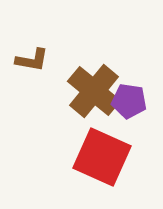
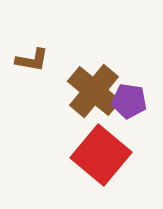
red square: moved 1 px left, 2 px up; rotated 16 degrees clockwise
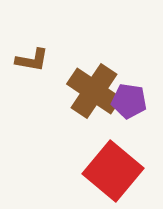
brown cross: rotated 6 degrees counterclockwise
red square: moved 12 px right, 16 px down
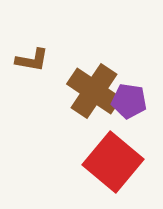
red square: moved 9 px up
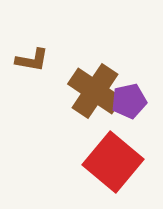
brown cross: moved 1 px right
purple pentagon: rotated 20 degrees counterclockwise
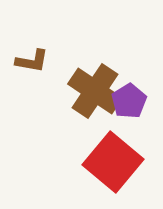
brown L-shape: moved 1 px down
purple pentagon: rotated 20 degrees counterclockwise
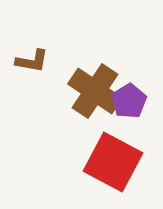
red square: rotated 12 degrees counterclockwise
